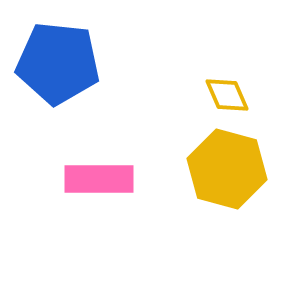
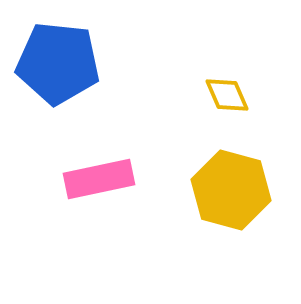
yellow hexagon: moved 4 px right, 21 px down
pink rectangle: rotated 12 degrees counterclockwise
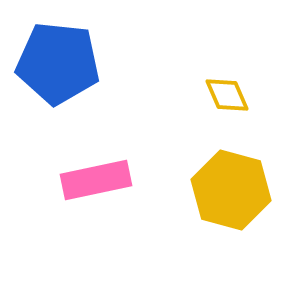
pink rectangle: moved 3 px left, 1 px down
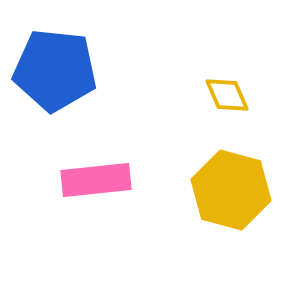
blue pentagon: moved 3 px left, 7 px down
pink rectangle: rotated 6 degrees clockwise
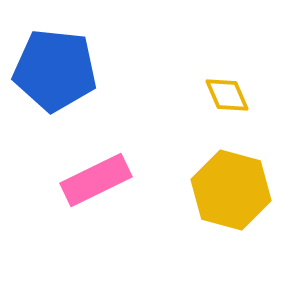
pink rectangle: rotated 20 degrees counterclockwise
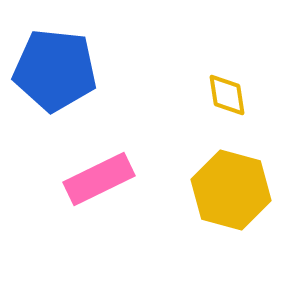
yellow diamond: rotated 15 degrees clockwise
pink rectangle: moved 3 px right, 1 px up
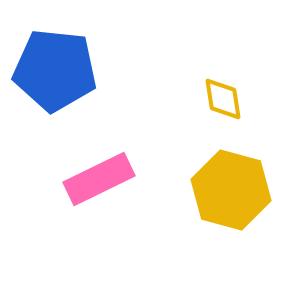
yellow diamond: moved 4 px left, 4 px down
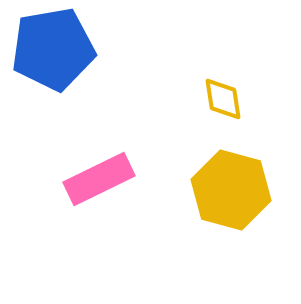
blue pentagon: moved 2 px left, 21 px up; rotated 16 degrees counterclockwise
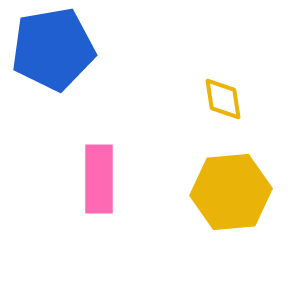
pink rectangle: rotated 64 degrees counterclockwise
yellow hexagon: moved 2 px down; rotated 20 degrees counterclockwise
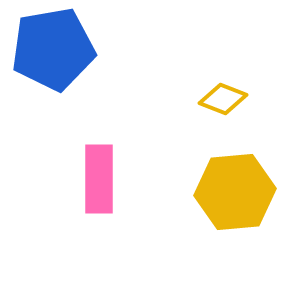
yellow diamond: rotated 60 degrees counterclockwise
yellow hexagon: moved 4 px right
